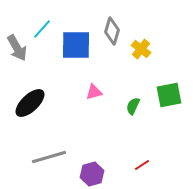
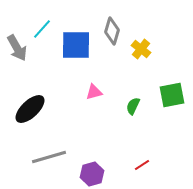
green square: moved 3 px right
black ellipse: moved 6 px down
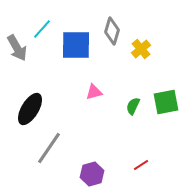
yellow cross: rotated 12 degrees clockwise
green square: moved 6 px left, 7 px down
black ellipse: rotated 16 degrees counterclockwise
gray line: moved 9 px up; rotated 40 degrees counterclockwise
red line: moved 1 px left
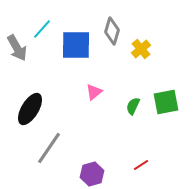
pink triangle: rotated 24 degrees counterclockwise
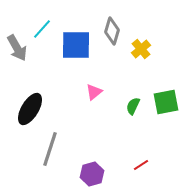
gray line: moved 1 px right, 1 px down; rotated 16 degrees counterclockwise
